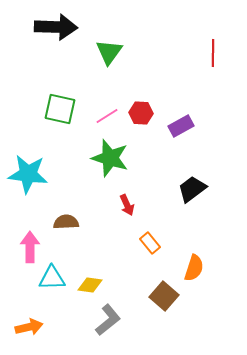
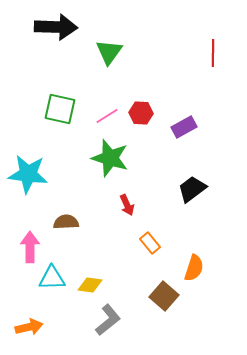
purple rectangle: moved 3 px right, 1 px down
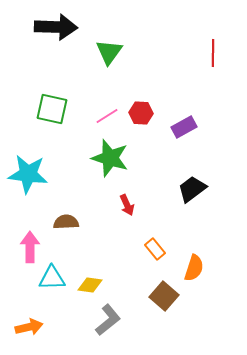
green square: moved 8 px left
orange rectangle: moved 5 px right, 6 px down
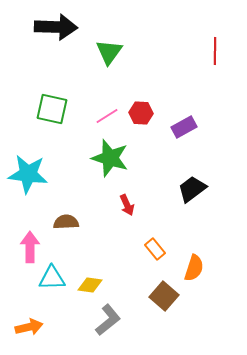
red line: moved 2 px right, 2 px up
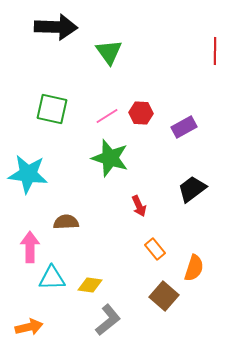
green triangle: rotated 12 degrees counterclockwise
red arrow: moved 12 px right, 1 px down
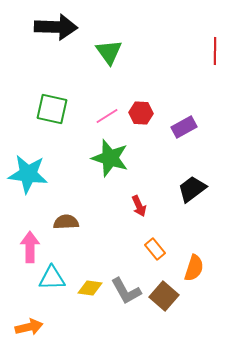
yellow diamond: moved 3 px down
gray L-shape: moved 18 px right, 29 px up; rotated 100 degrees clockwise
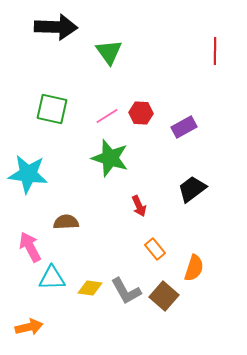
pink arrow: rotated 28 degrees counterclockwise
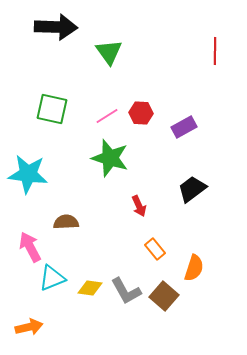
cyan triangle: rotated 20 degrees counterclockwise
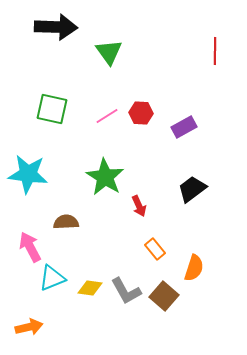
green star: moved 5 px left, 19 px down; rotated 15 degrees clockwise
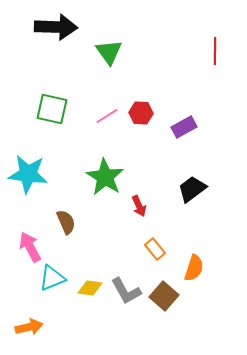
brown semicircle: rotated 70 degrees clockwise
